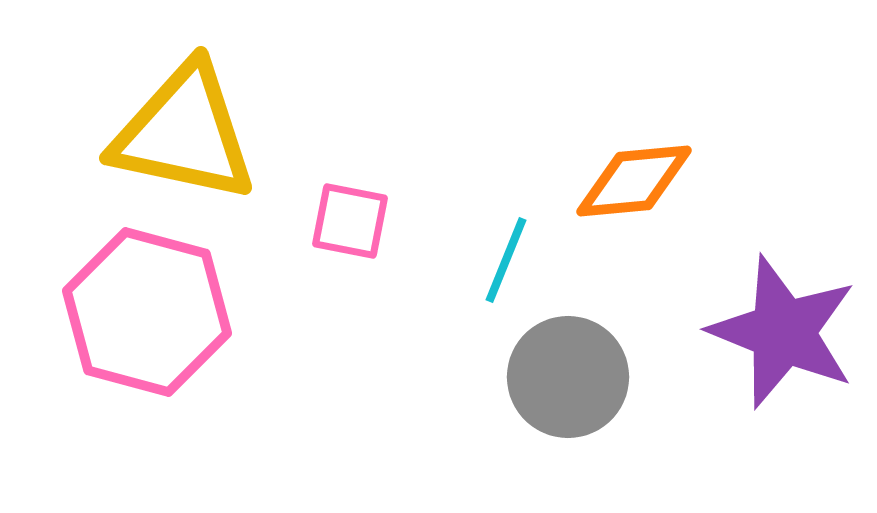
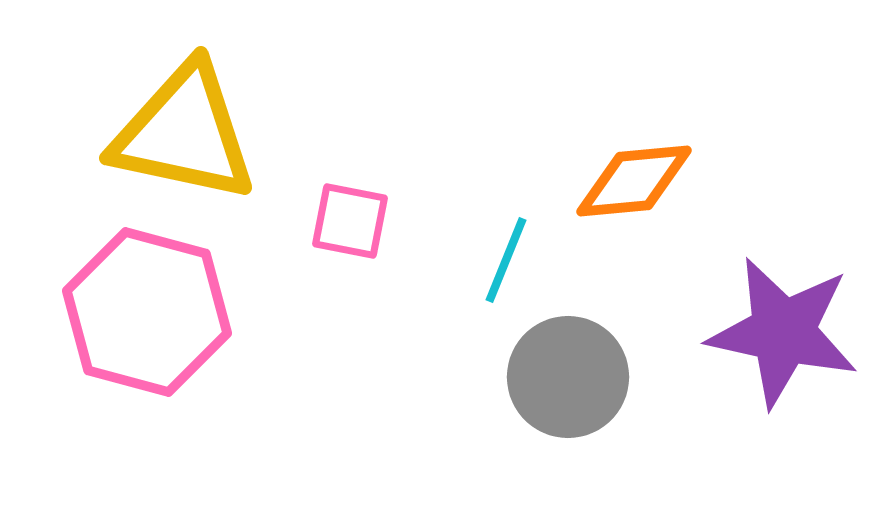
purple star: rotated 10 degrees counterclockwise
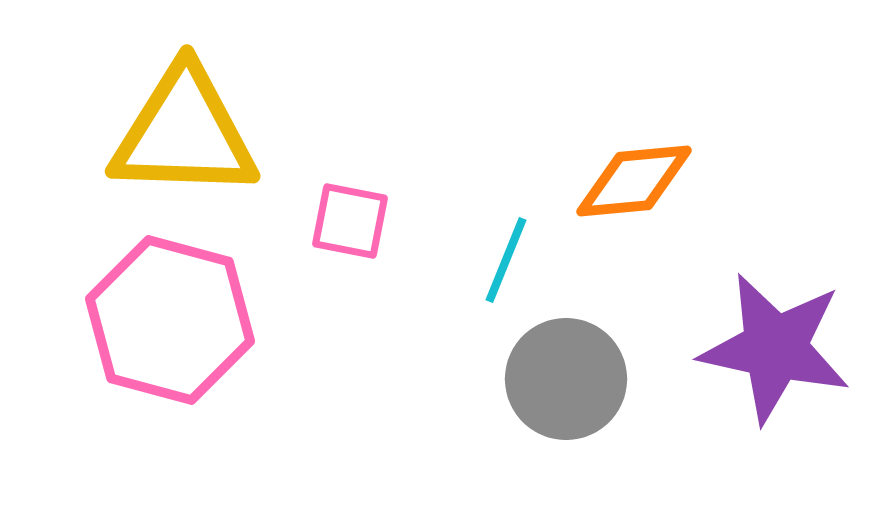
yellow triangle: rotated 10 degrees counterclockwise
pink hexagon: moved 23 px right, 8 px down
purple star: moved 8 px left, 16 px down
gray circle: moved 2 px left, 2 px down
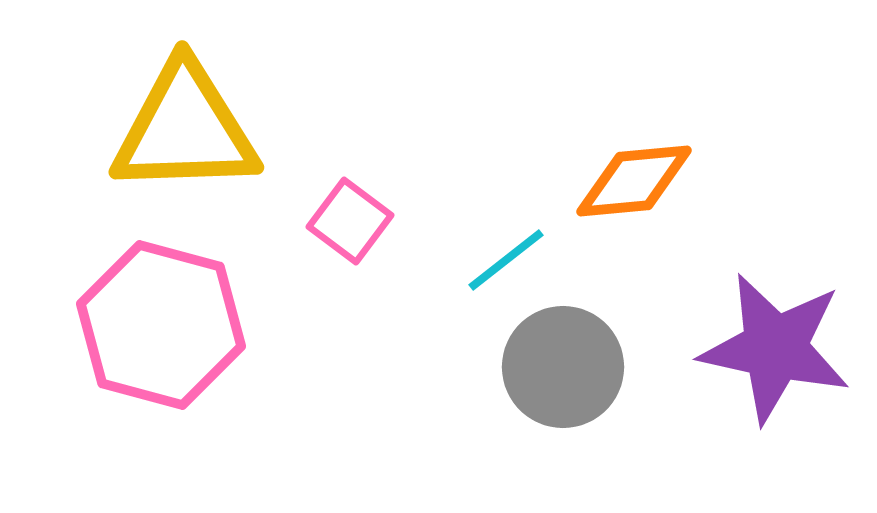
yellow triangle: moved 1 px right, 4 px up; rotated 4 degrees counterclockwise
pink square: rotated 26 degrees clockwise
cyan line: rotated 30 degrees clockwise
pink hexagon: moved 9 px left, 5 px down
gray circle: moved 3 px left, 12 px up
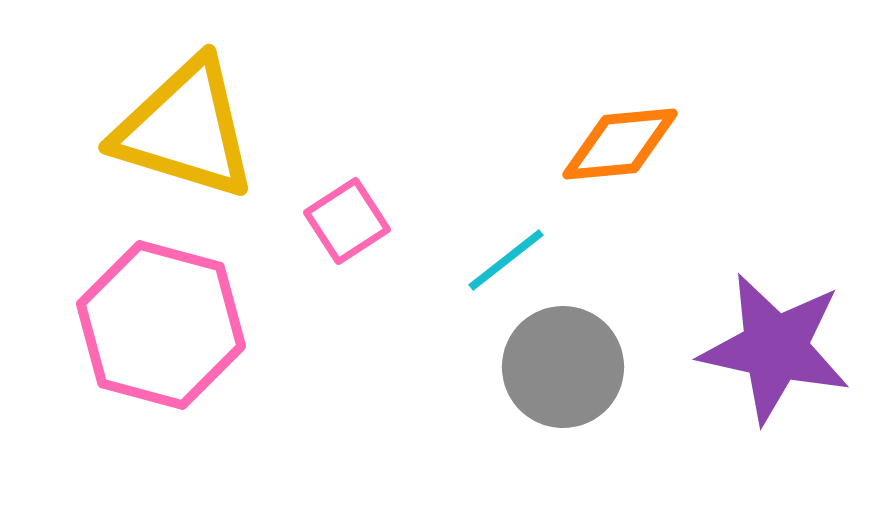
yellow triangle: rotated 19 degrees clockwise
orange diamond: moved 14 px left, 37 px up
pink square: moved 3 px left; rotated 20 degrees clockwise
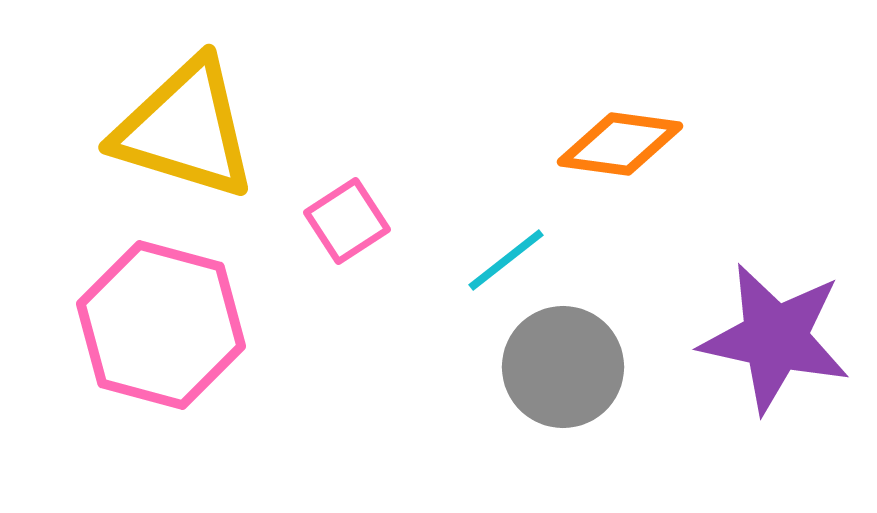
orange diamond: rotated 13 degrees clockwise
purple star: moved 10 px up
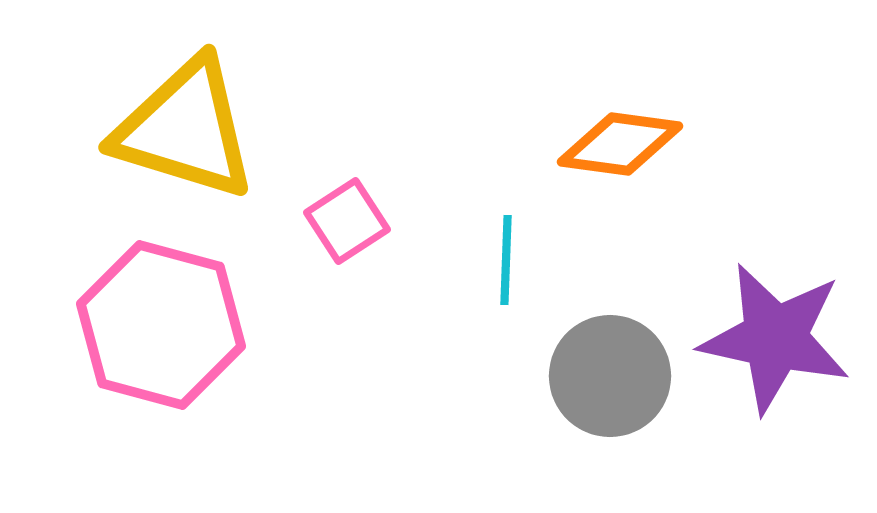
cyan line: rotated 50 degrees counterclockwise
gray circle: moved 47 px right, 9 px down
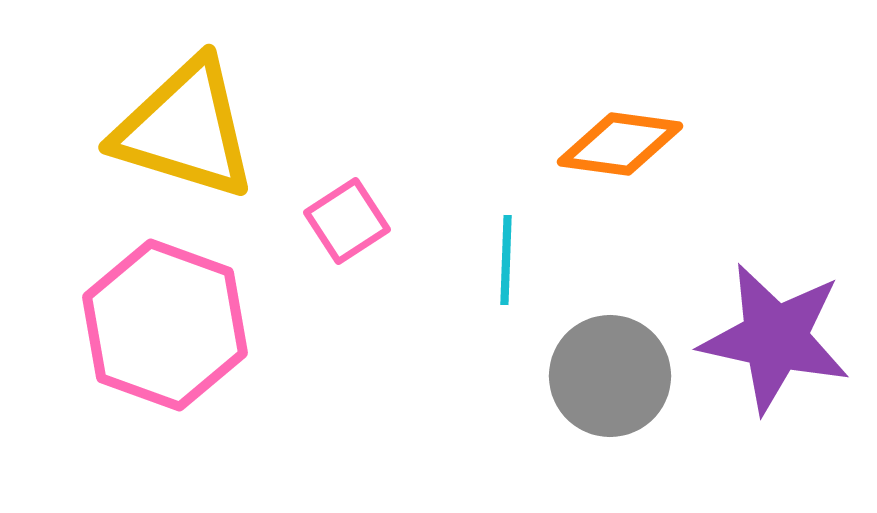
pink hexagon: moved 4 px right; rotated 5 degrees clockwise
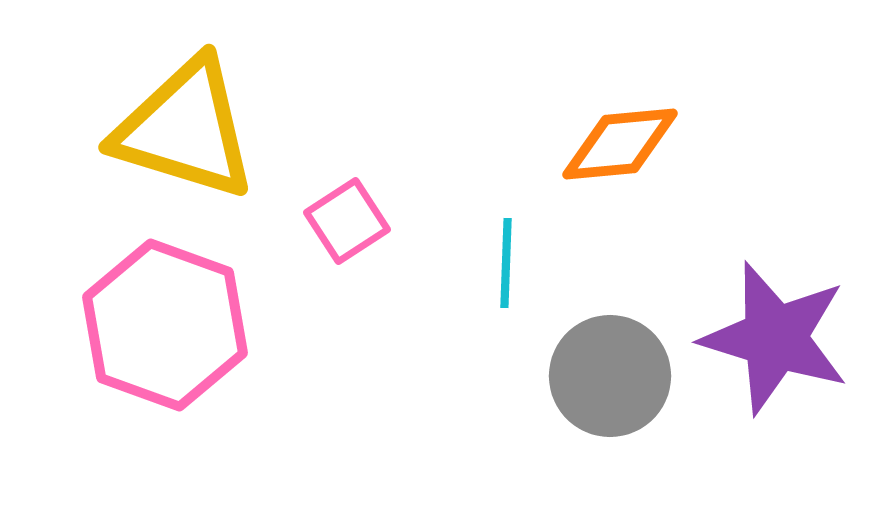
orange diamond: rotated 13 degrees counterclockwise
cyan line: moved 3 px down
purple star: rotated 5 degrees clockwise
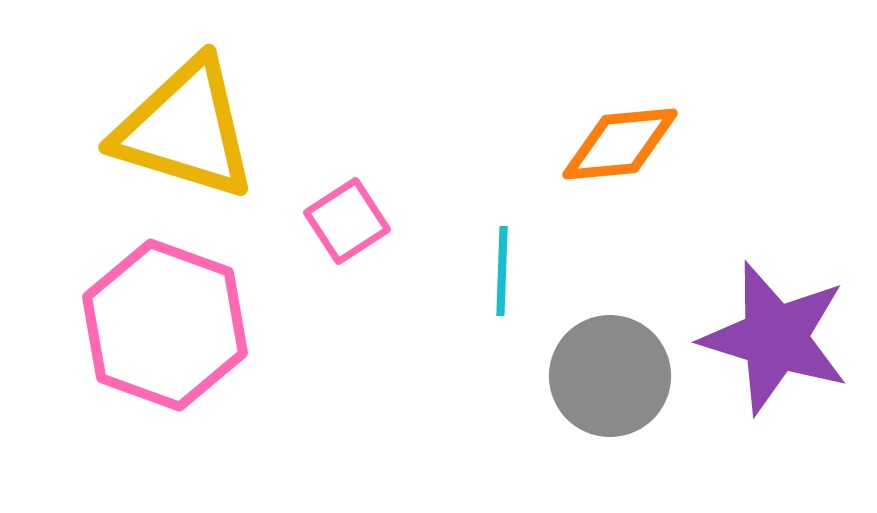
cyan line: moved 4 px left, 8 px down
